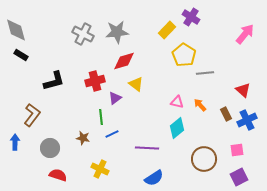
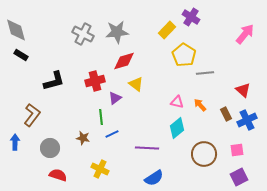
brown circle: moved 5 px up
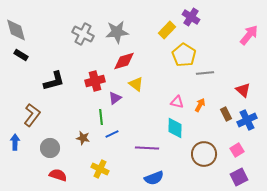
pink arrow: moved 4 px right, 1 px down
orange arrow: rotated 72 degrees clockwise
cyan diamond: moved 2 px left; rotated 50 degrees counterclockwise
pink square: rotated 24 degrees counterclockwise
blue semicircle: rotated 12 degrees clockwise
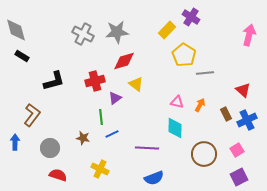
pink arrow: rotated 25 degrees counterclockwise
black rectangle: moved 1 px right, 1 px down
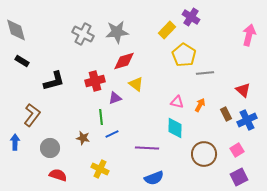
black rectangle: moved 5 px down
purple triangle: rotated 16 degrees clockwise
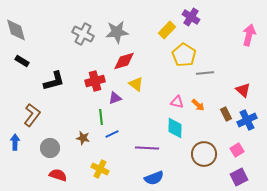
orange arrow: moved 2 px left; rotated 104 degrees clockwise
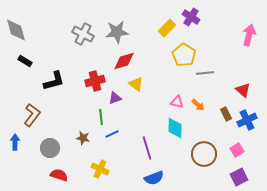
yellow rectangle: moved 2 px up
black rectangle: moved 3 px right
purple line: rotated 70 degrees clockwise
red semicircle: moved 1 px right
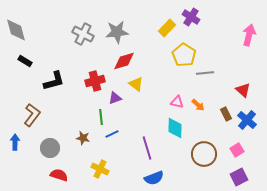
blue cross: rotated 24 degrees counterclockwise
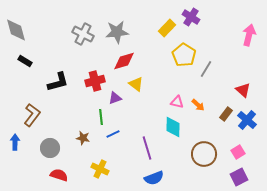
gray line: moved 1 px right, 4 px up; rotated 54 degrees counterclockwise
black L-shape: moved 4 px right, 1 px down
brown rectangle: rotated 64 degrees clockwise
cyan diamond: moved 2 px left, 1 px up
blue line: moved 1 px right
pink square: moved 1 px right, 2 px down
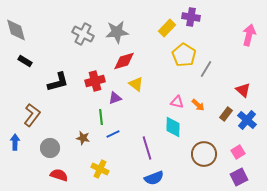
purple cross: rotated 24 degrees counterclockwise
